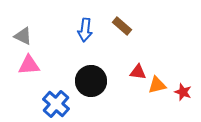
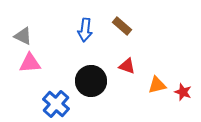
pink triangle: moved 1 px right, 2 px up
red triangle: moved 11 px left, 6 px up; rotated 12 degrees clockwise
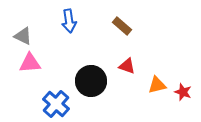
blue arrow: moved 16 px left, 9 px up; rotated 15 degrees counterclockwise
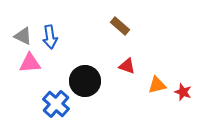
blue arrow: moved 19 px left, 16 px down
brown rectangle: moved 2 px left
black circle: moved 6 px left
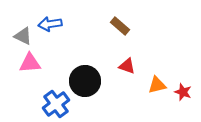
blue arrow: moved 13 px up; rotated 90 degrees clockwise
blue cross: rotated 12 degrees clockwise
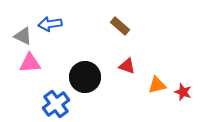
black circle: moved 4 px up
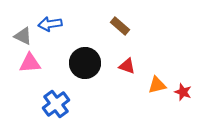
black circle: moved 14 px up
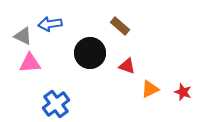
black circle: moved 5 px right, 10 px up
orange triangle: moved 7 px left, 4 px down; rotated 12 degrees counterclockwise
